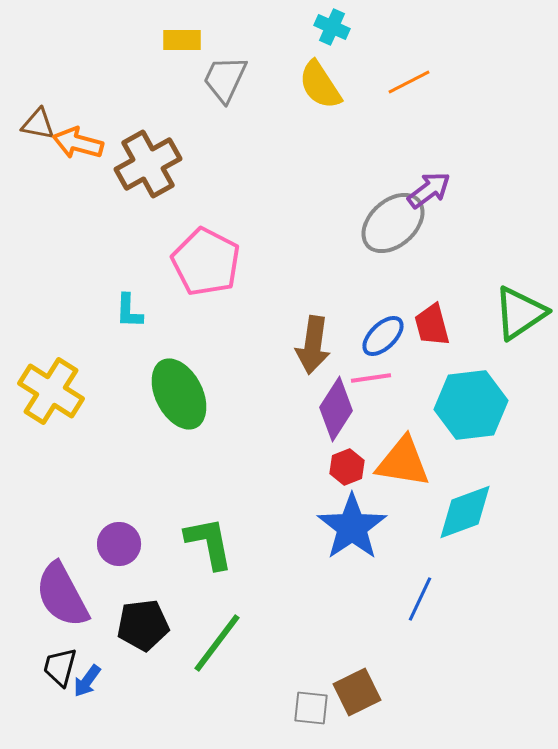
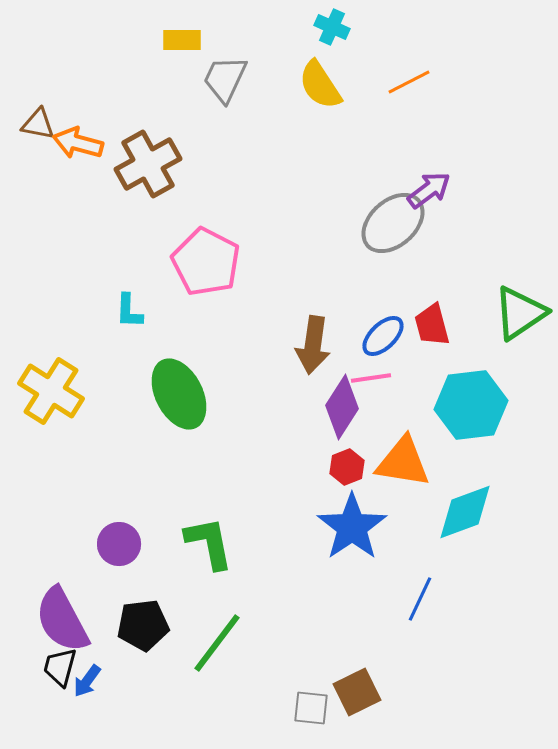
purple diamond: moved 6 px right, 2 px up
purple semicircle: moved 25 px down
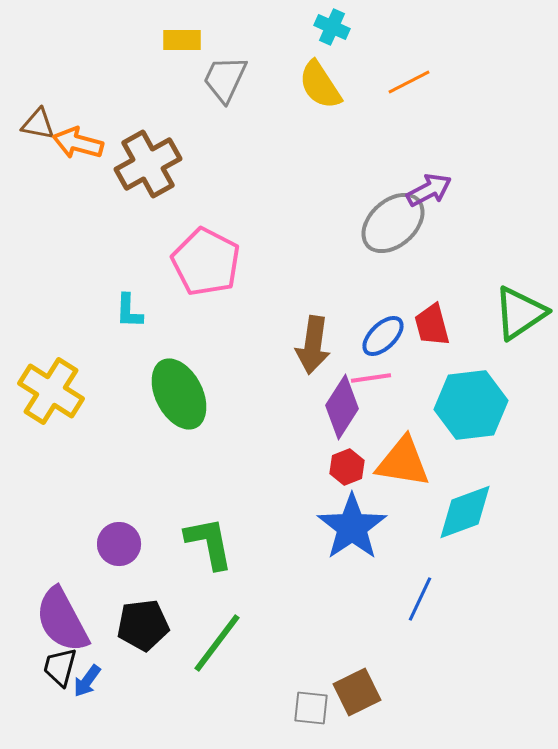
purple arrow: rotated 9 degrees clockwise
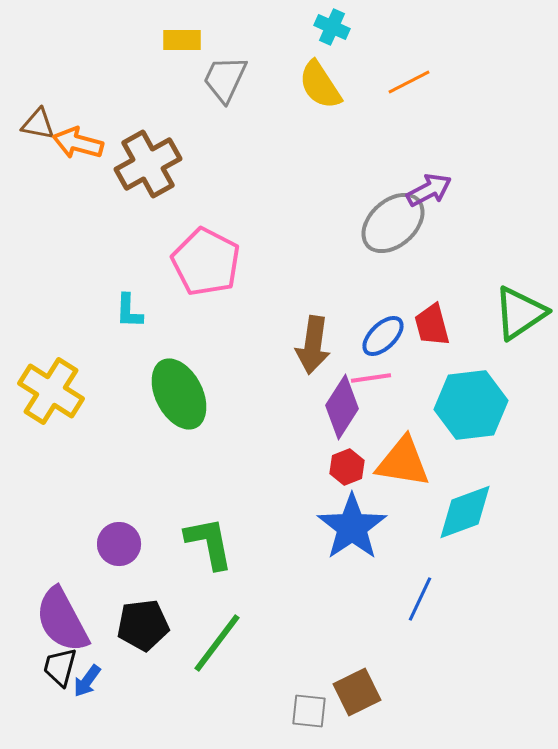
gray square: moved 2 px left, 3 px down
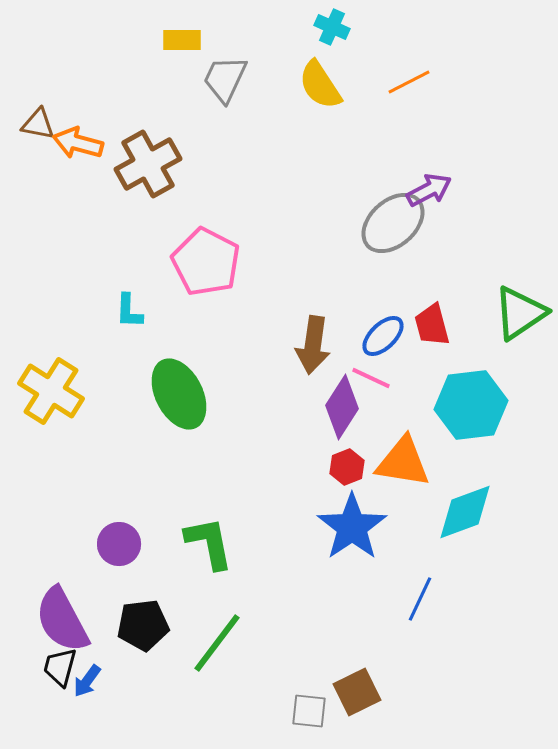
pink line: rotated 33 degrees clockwise
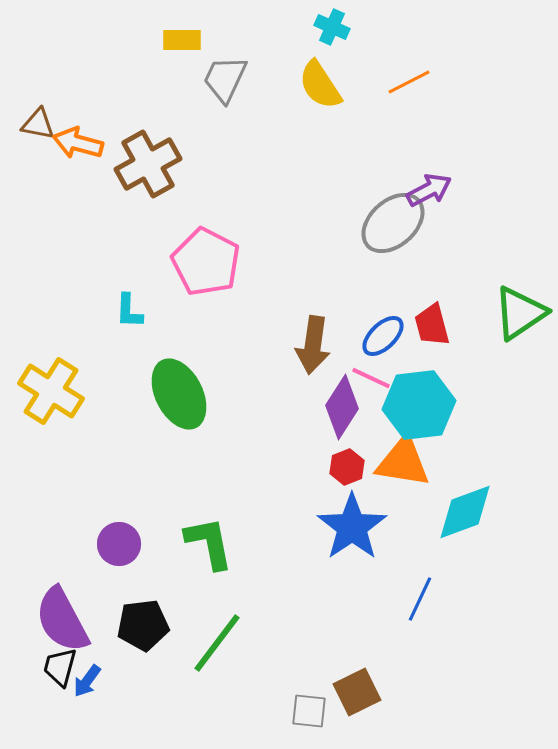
cyan hexagon: moved 52 px left
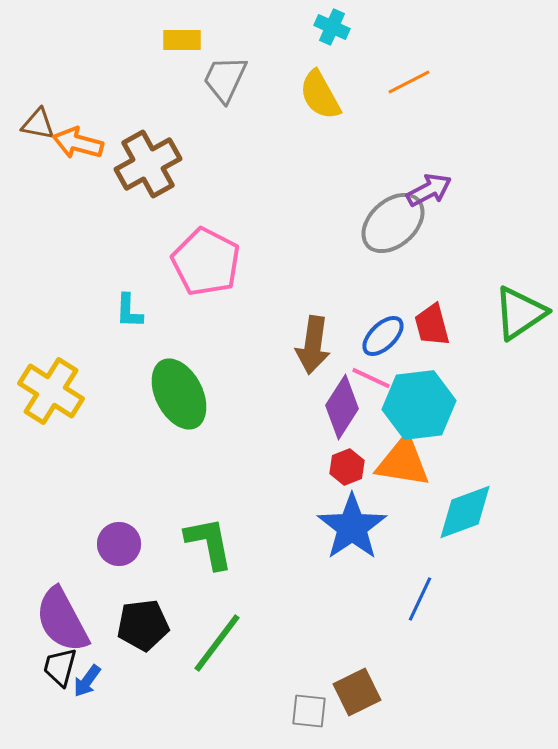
yellow semicircle: moved 10 px down; rotated 4 degrees clockwise
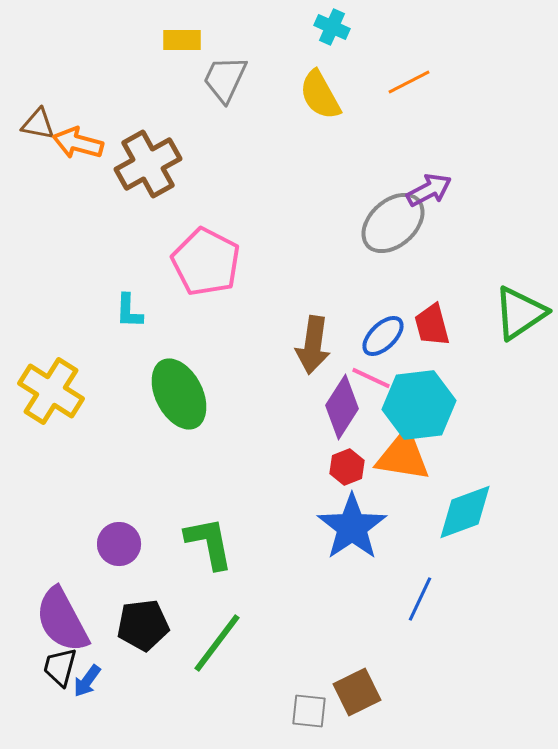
orange triangle: moved 6 px up
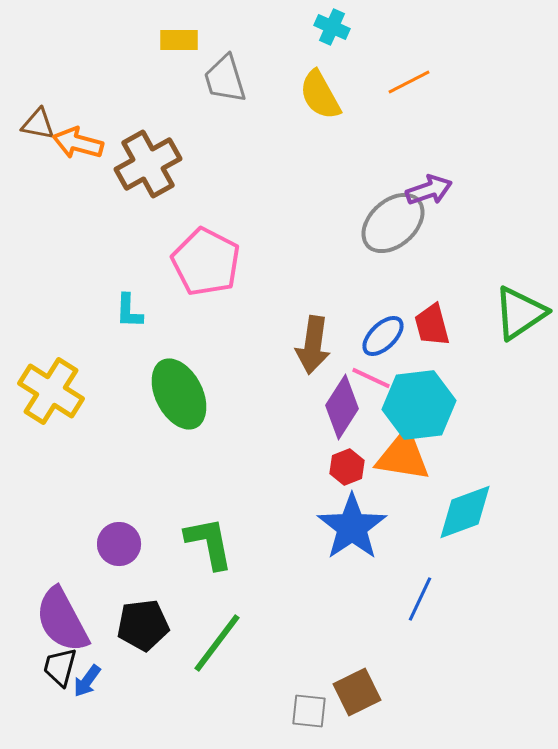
yellow rectangle: moved 3 px left
gray trapezoid: rotated 42 degrees counterclockwise
purple arrow: rotated 9 degrees clockwise
